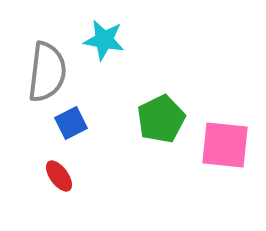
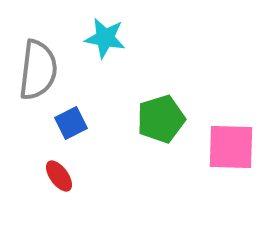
cyan star: moved 1 px right, 2 px up
gray semicircle: moved 9 px left, 2 px up
green pentagon: rotated 9 degrees clockwise
pink square: moved 6 px right, 2 px down; rotated 4 degrees counterclockwise
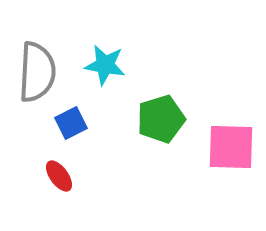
cyan star: moved 27 px down
gray semicircle: moved 1 px left, 2 px down; rotated 4 degrees counterclockwise
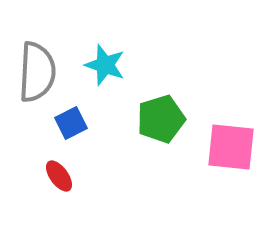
cyan star: rotated 9 degrees clockwise
pink square: rotated 4 degrees clockwise
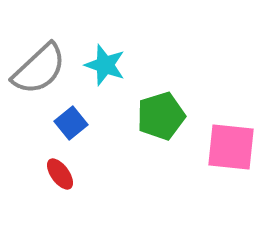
gray semicircle: moved 2 px right, 3 px up; rotated 44 degrees clockwise
green pentagon: moved 3 px up
blue square: rotated 12 degrees counterclockwise
red ellipse: moved 1 px right, 2 px up
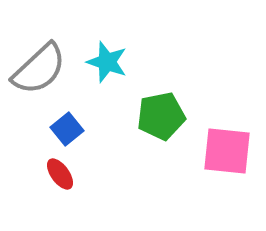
cyan star: moved 2 px right, 3 px up
green pentagon: rotated 6 degrees clockwise
blue square: moved 4 px left, 6 px down
pink square: moved 4 px left, 4 px down
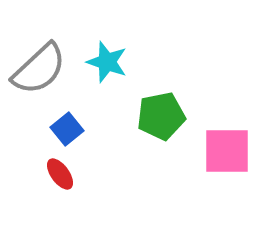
pink square: rotated 6 degrees counterclockwise
